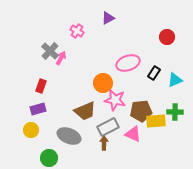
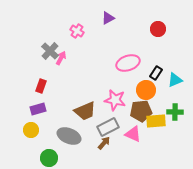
red circle: moved 9 px left, 8 px up
black rectangle: moved 2 px right
orange circle: moved 43 px right, 7 px down
brown arrow: rotated 40 degrees clockwise
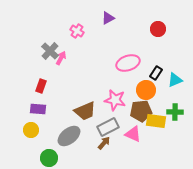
purple rectangle: rotated 21 degrees clockwise
yellow rectangle: rotated 12 degrees clockwise
gray ellipse: rotated 60 degrees counterclockwise
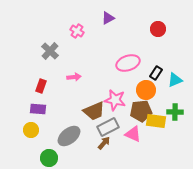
pink arrow: moved 13 px right, 19 px down; rotated 56 degrees clockwise
brown trapezoid: moved 9 px right
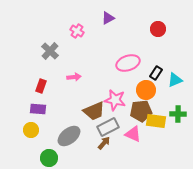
green cross: moved 3 px right, 2 px down
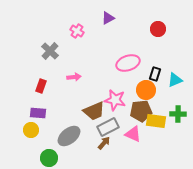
black rectangle: moved 1 px left, 1 px down; rotated 16 degrees counterclockwise
purple rectangle: moved 4 px down
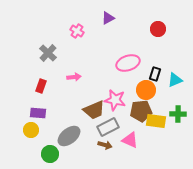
gray cross: moved 2 px left, 2 px down
brown trapezoid: moved 1 px up
pink triangle: moved 3 px left, 6 px down
brown arrow: moved 1 px right, 2 px down; rotated 64 degrees clockwise
green circle: moved 1 px right, 4 px up
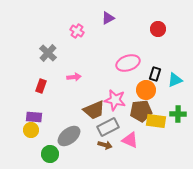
purple rectangle: moved 4 px left, 4 px down
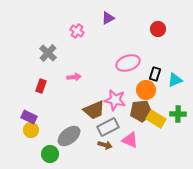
purple rectangle: moved 5 px left; rotated 21 degrees clockwise
yellow rectangle: moved 2 px up; rotated 24 degrees clockwise
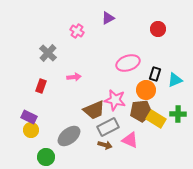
green circle: moved 4 px left, 3 px down
